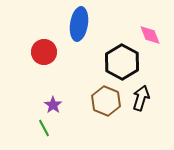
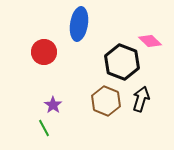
pink diamond: moved 6 px down; rotated 25 degrees counterclockwise
black hexagon: rotated 8 degrees counterclockwise
black arrow: moved 1 px down
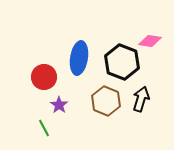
blue ellipse: moved 34 px down
pink diamond: rotated 35 degrees counterclockwise
red circle: moved 25 px down
purple star: moved 6 px right
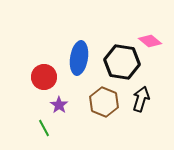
pink diamond: rotated 30 degrees clockwise
black hexagon: rotated 12 degrees counterclockwise
brown hexagon: moved 2 px left, 1 px down
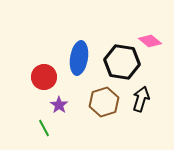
brown hexagon: rotated 20 degrees clockwise
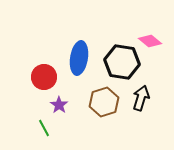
black arrow: moved 1 px up
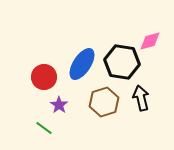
pink diamond: rotated 55 degrees counterclockwise
blue ellipse: moved 3 px right, 6 px down; rotated 24 degrees clockwise
black arrow: rotated 30 degrees counterclockwise
green line: rotated 24 degrees counterclockwise
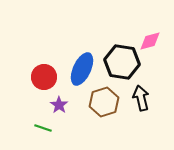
blue ellipse: moved 5 px down; rotated 8 degrees counterclockwise
green line: moved 1 px left; rotated 18 degrees counterclockwise
